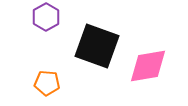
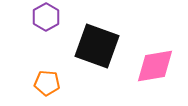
pink diamond: moved 7 px right
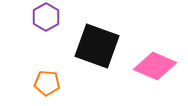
pink diamond: rotated 33 degrees clockwise
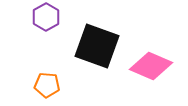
pink diamond: moved 4 px left
orange pentagon: moved 2 px down
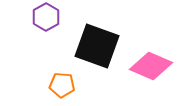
orange pentagon: moved 15 px right
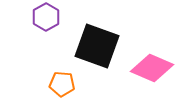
pink diamond: moved 1 px right, 2 px down
orange pentagon: moved 1 px up
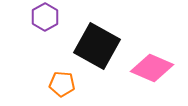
purple hexagon: moved 1 px left
black square: rotated 9 degrees clockwise
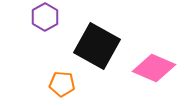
pink diamond: moved 2 px right
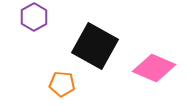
purple hexagon: moved 11 px left
black square: moved 2 px left
